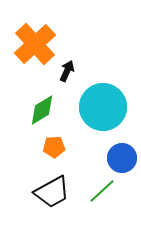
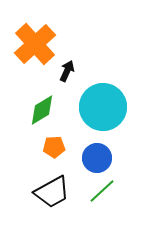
blue circle: moved 25 px left
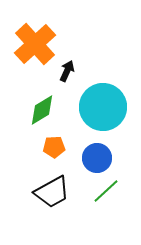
green line: moved 4 px right
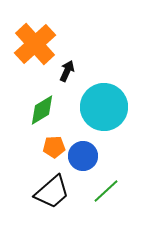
cyan circle: moved 1 px right
blue circle: moved 14 px left, 2 px up
black trapezoid: rotated 12 degrees counterclockwise
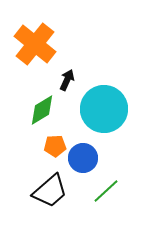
orange cross: rotated 9 degrees counterclockwise
black arrow: moved 9 px down
cyan circle: moved 2 px down
orange pentagon: moved 1 px right, 1 px up
blue circle: moved 2 px down
black trapezoid: moved 2 px left, 1 px up
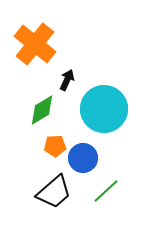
black trapezoid: moved 4 px right, 1 px down
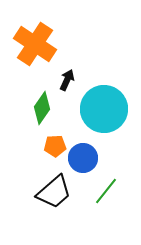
orange cross: rotated 6 degrees counterclockwise
green diamond: moved 2 px up; rotated 24 degrees counterclockwise
green line: rotated 8 degrees counterclockwise
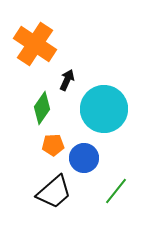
orange pentagon: moved 2 px left, 1 px up
blue circle: moved 1 px right
green line: moved 10 px right
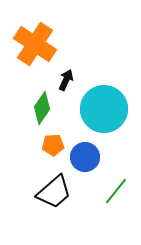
black arrow: moved 1 px left
blue circle: moved 1 px right, 1 px up
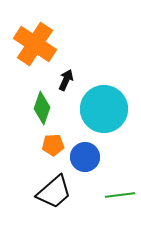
green diamond: rotated 16 degrees counterclockwise
green line: moved 4 px right, 4 px down; rotated 44 degrees clockwise
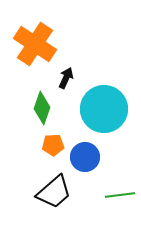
black arrow: moved 2 px up
